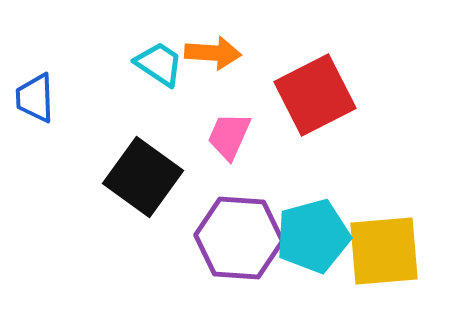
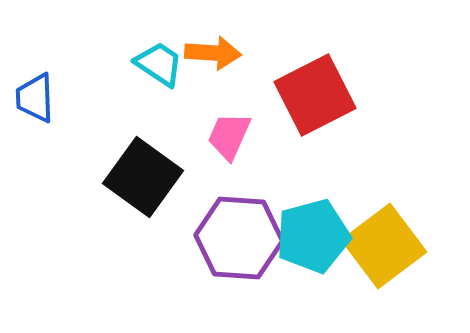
yellow square: moved 5 px up; rotated 32 degrees counterclockwise
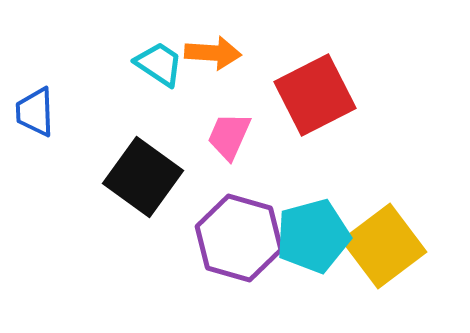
blue trapezoid: moved 14 px down
purple hexagon: rotated 12 degrees clockwise
